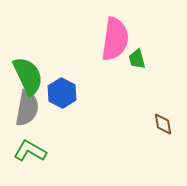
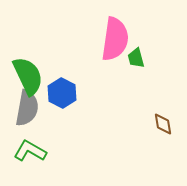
green trapezoid: moved 1 px left, 1 px up
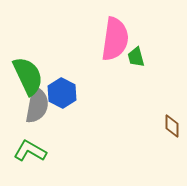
green trapezoid: moved 1 px up
gray semicircle: moved 10 px right, 3 px up
brown diamond: moved 9 px right, 2 px down; rotated 10 degrees clockwise
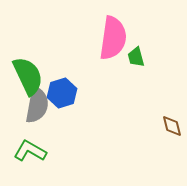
pink semicircle: moved 2 px left, 1 px up
blue hexagon: rotated 16 degrees clockwise
brown diamond: rotated 15 degrees counterclockwise
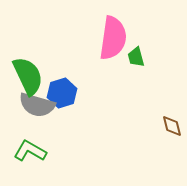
gray semicircle: rotated 96 degrees clockwise
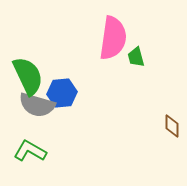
blue hexagon: rotated 12 degrees clockwise
brown diamond: rotated 15 degrees clockwise
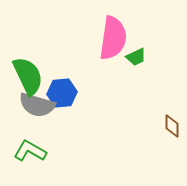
green trapezoid: rotated 100 degrees counterclockwise
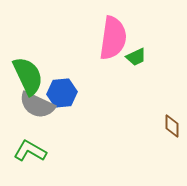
gray semicircle: rotated 9 degrees clockwise
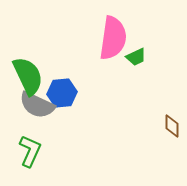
green L-shape: rotated 84 degrees clockwise
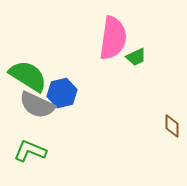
green semicircle: rotated 33 degrees counterclockwise
blue hexagon: rotated 8 degrees counterclockwise
green L-shape: rotated 92 degrees counterclockwise
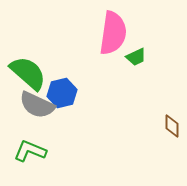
pink semicircle: moved 5 px up
green semicircle: moved 3 px up; rotated 9 degrees clockwise
